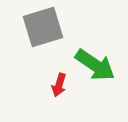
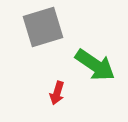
red arrow: moved 2 px left, 8 px down
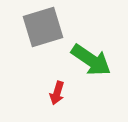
green arrow: moved 4 px left, 5 px up
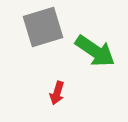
green arrow: moved 4 px right, 9 px up
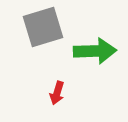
green arrow: rotated 36 degrees counterclockwise
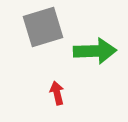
red arrow: rotated 150 degrees clockwise
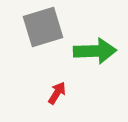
red arrow: rotated 45 degrees clockwise
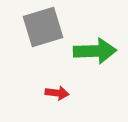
red arrow: rotated 65 degrees clockwise
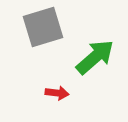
green arrow: moved 6 px down; rotated 39 degrees counterclockwise
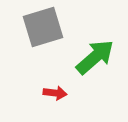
red arrow: moved 2 px left
